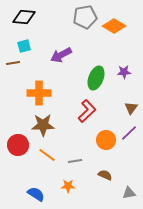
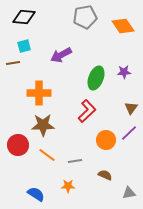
orange diamond: moved 9 px right; rotated 25 degrees clockwise
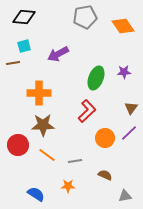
purple arrow: moved 3 px left, 1 px up
orange circle: moved 1 px left, 2 px up
gray triangle: moved 4 px left, 3 px down
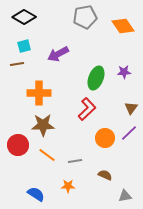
black diamond: rotated 25 degrees clockwise
brown line: moved 4 px right, 1 px down
red L-shape: moved 2 px up
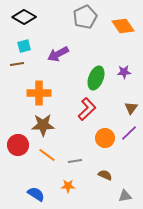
gray pentagon: rotated 15 degrees counterclockwise
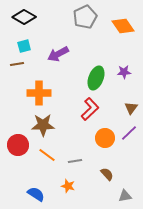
red L-shape: moved 3 px right
brown semicircle: moved 2 px right, 1 px up; rotated 24 degrees clockwise
orange star: rotated 16 degrees clockwise
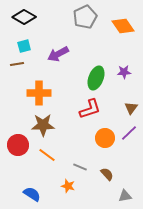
red L-shape: rotated 25 degrees clockwise
gray line: moved 5 px right, 6 px down; rotated 32 degrees clockwise
blue semicircle: moved 4 px left
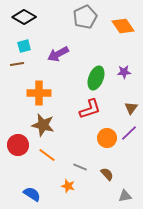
brown star: rotated 15 degrees clockwise
orange circle: moved 2 px right
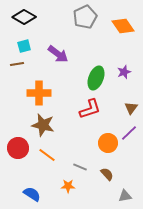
purple arrow: rotated 115 degrees counterclockwise
purple star: rotated 16 degrees counterclockwise
orange circle: moved 1 px right, 5 px down
red circle: moved 3 px down
orange star: rotated 16 degrees counterclockwise
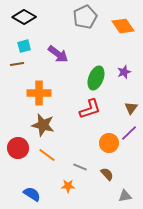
orange circle: moved 1 px right
